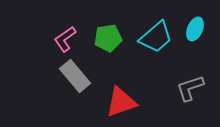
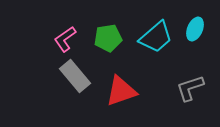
red triangle: moved 11 px up
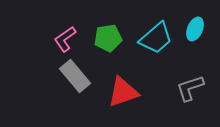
cyan trapezoid: moved 1 px down
red triangle: moved 2 px right, 1 px down
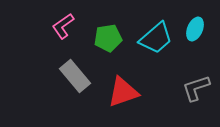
pink L-shape: moved 2 px left, 13 px up
gray L-shape: moved 6 px right
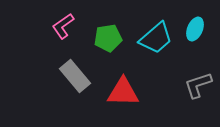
gray L-shape: moved 2 px right, 3 px up
red triangle: rotated 20 degrees clockwise
